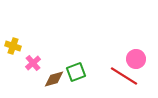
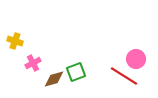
yellow cross: moved 2 px right, 5 px up
pink cross: rotated 14 degrees clockwise
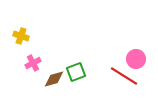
yellow cross: moved 6 px right, 5 px up
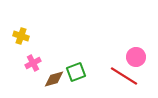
pink circle: moved 2 px up
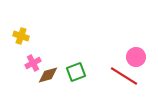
brown diamond: moved 6 px left, 4 px up
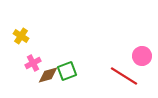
yellow cross: rotated 14 degrees clockwise
pink circle: moved 6 px right, 1 px up
green square: moved 9 px left, 1 px up
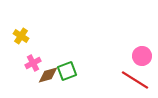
red line: moved 11 px right, 4 px down
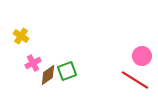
brown diamond: rotated 20 degrees counterclockwise
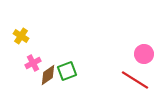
pink circle: moved 2 px right, 2 px up
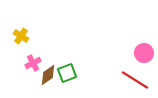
pink circle: moved 1 px up
green square: moved 2 px down
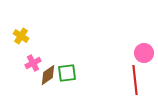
green square: rotated 12 degrees clockwise
red line: rotated 52 degrees clockwise
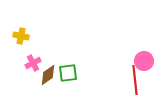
yellow cross: rotated 21 degrees counterclockwise
pink circle: moved 8 px down
green square: moved 1 px right
